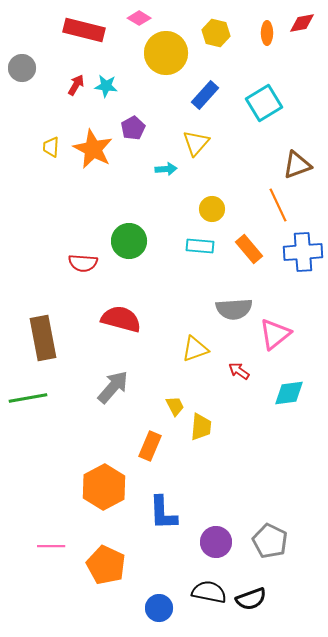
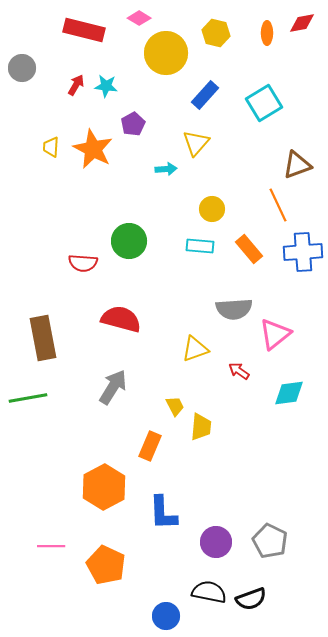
purple pentagon at (133, 128): moved 4 px up
gray arrow at (113, 387): rotated 9 degrees counterclockwise
blue circle at (159, 608): moved 7 px right, 8 px down
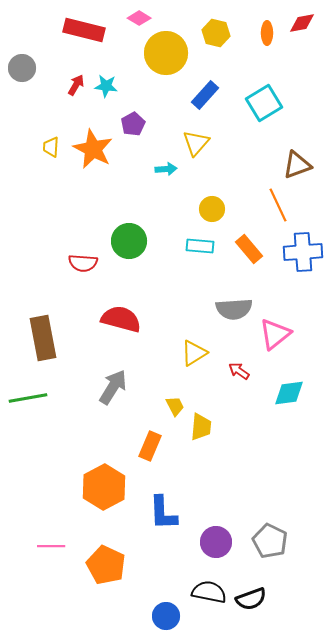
yellow triangle at (195, 349): moved 1 px left, 4 px down; rotated 12 degrees counterclockwise
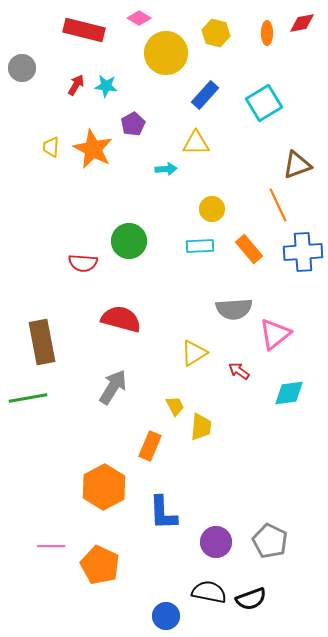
yellow triangle at (196, 143): rotated 48 degrees clockwise
cyan rectangle at (200, 246): rotated 8 degrees counterclockwise
brown rectangle at (43, 338): moved 1 px left, 4 px down
orange pentagon at (106, 565): moved 6 px left
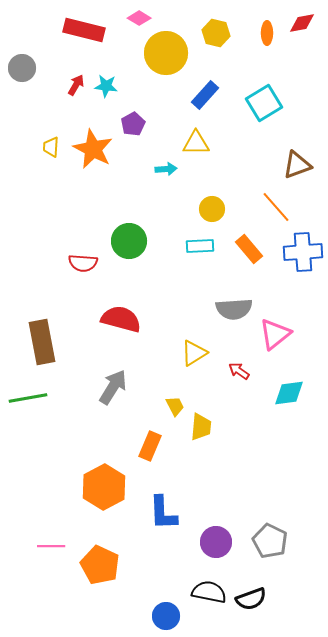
orange line at (278, 205): moved 2 px left, 2 px down; rotated 16 degrees counterclockwise
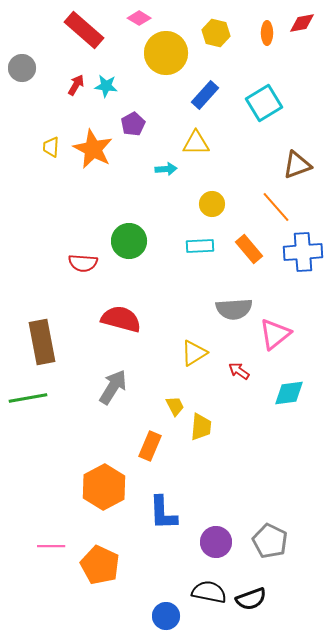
red rectangle at (84, 30): rotated 27 degrees clockwise
yellow circle at (212, 209): moved 5 px up
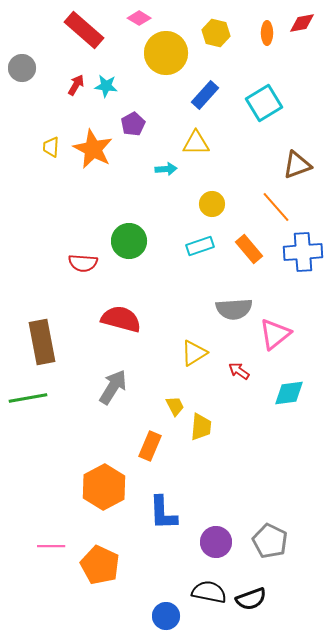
cyan rectangle at (200, 246): rotated 16 degrees counterclockwise
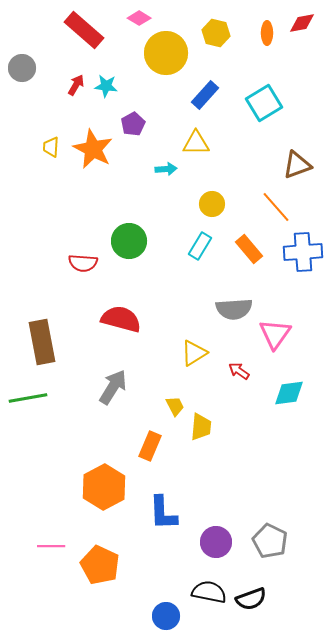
cyan rectangle at (200, 246): rotated 40 degrees counterclockwise
pink triangle at (275, 334): rotated 16 degrees counterclockwise
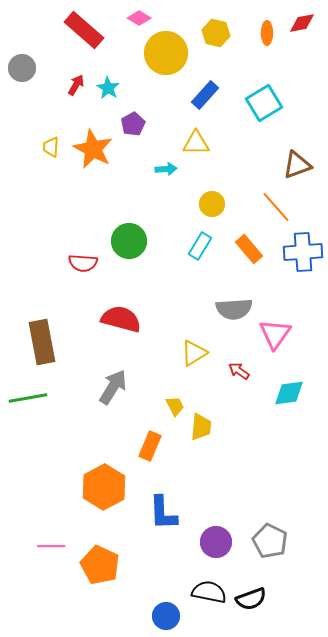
cyan star at (106, 86): moved 2 px right, 2 px down; rotated 25 degrees clockwise
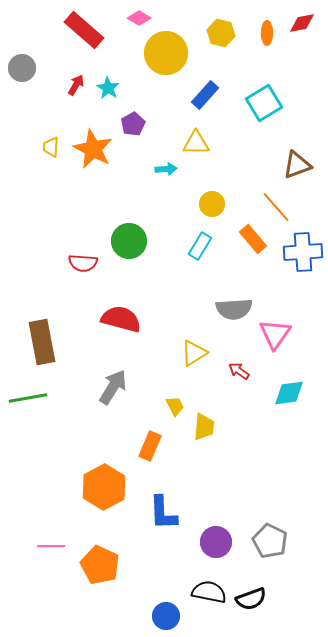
yellow hexagon at (216, 33): moved 5 px right
orange rectangle at (249, 249): moved 4 px right, 10 px up
yellow trapezoid at (201, 427): moved 3 px right
